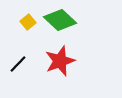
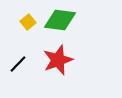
green diamond: rotated 36 degrees counterclockwise
red star: moved 2 px left, 1 px up
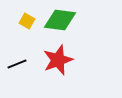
yellow square: moved 1 px left, 1 px up; rotated 21 degrees counterclockwise
black line: moved 1 px left; rotated 24 degrees clockwise
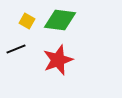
black line: moved 1 px left, 15 px up
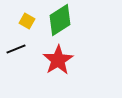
green diamond: rotated 40 degrees counterclockwise
red star: rotated 12 degrees counterclockwise
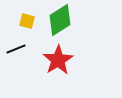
yellow square: rotated 14 degrees counterclockwise
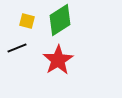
black line: moved 1 px right, 1 px up
